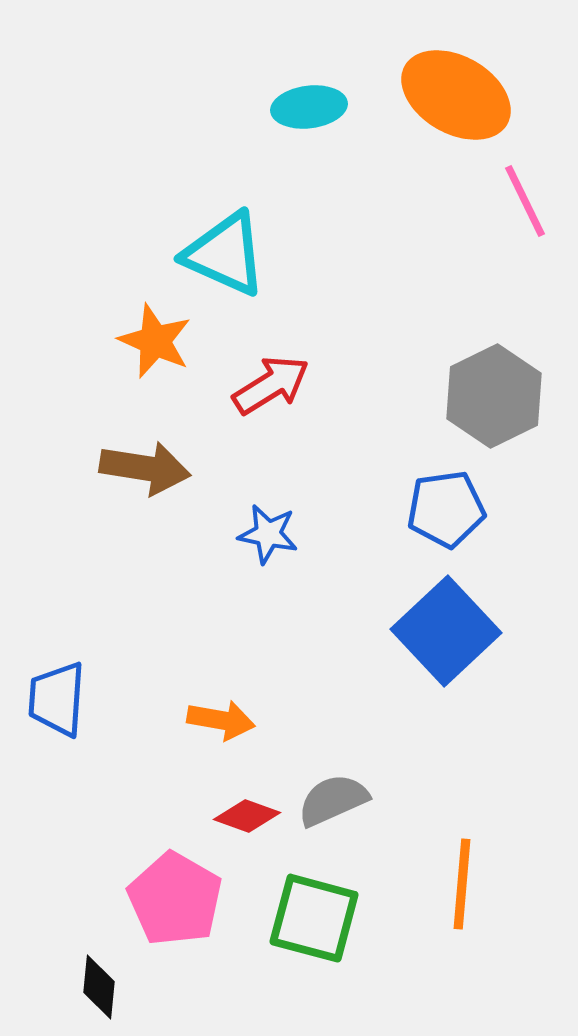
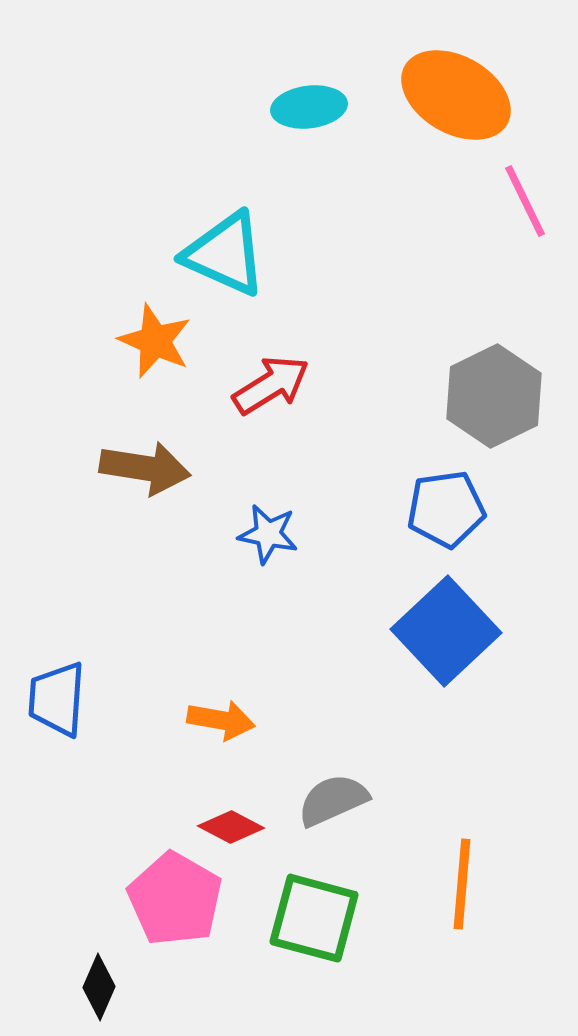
red diamond: moved 16 px left, 11 px down; rotated 8 degrees clockwise
black diamond: rotated 18 degrees clockwise
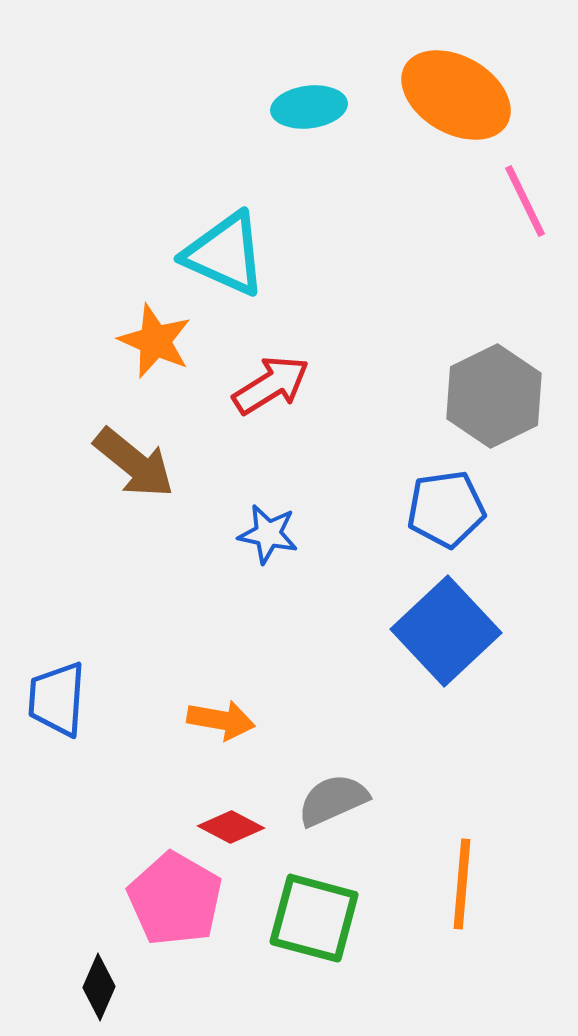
brown arrow: moved 11 px left, 5 px up; rotated 30 degrees clockwise
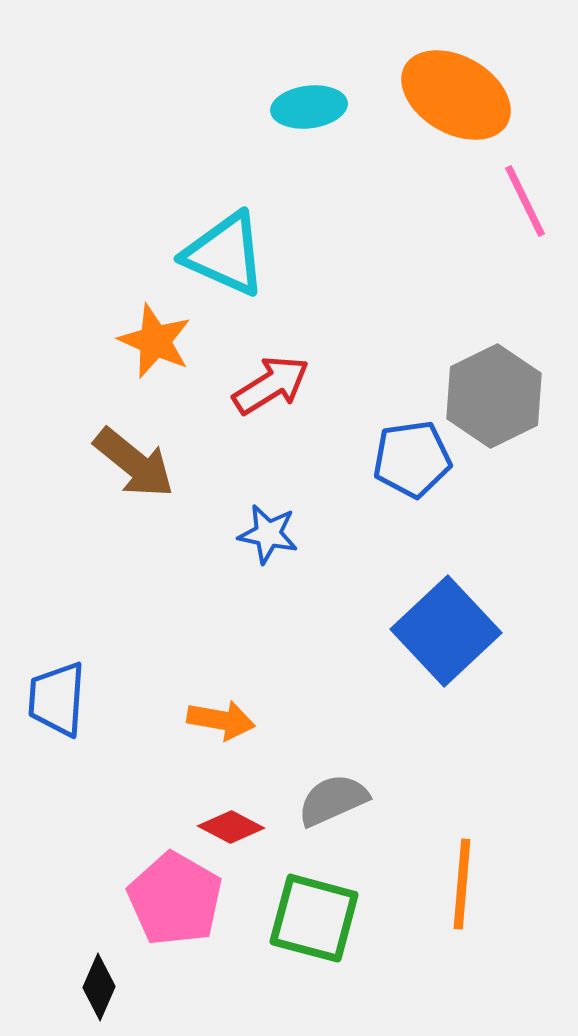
blue pentagon: moved 34 px left, 50 px up
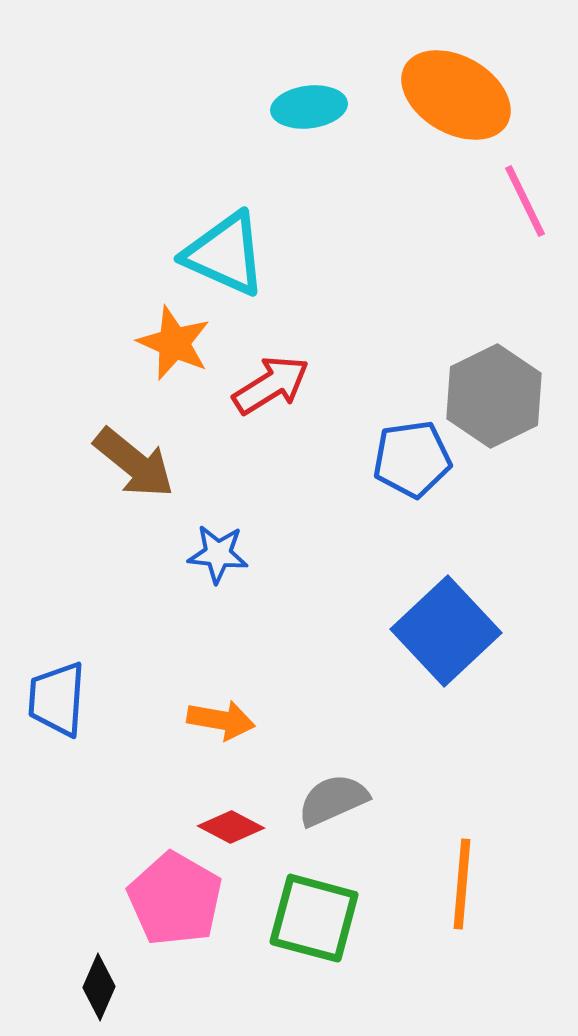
orange star: moved 19 px right, 2 px down
blue star: moved 50 px left, 20 px down; rotated 6 degrees counterclockwise
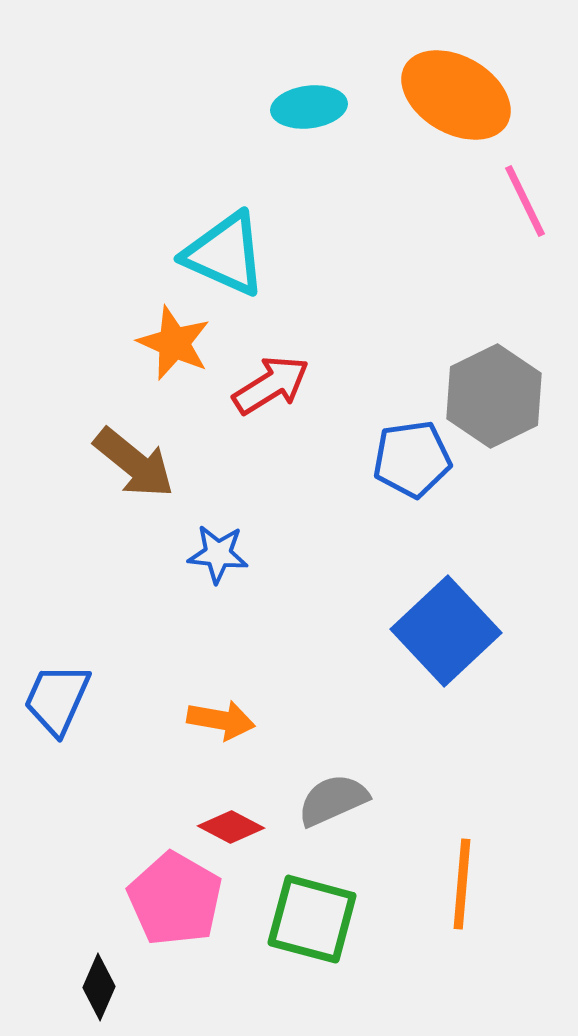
blue trapezoid: rotated 20 degrees clockwise
green square: moved 2 px left, 1 px down
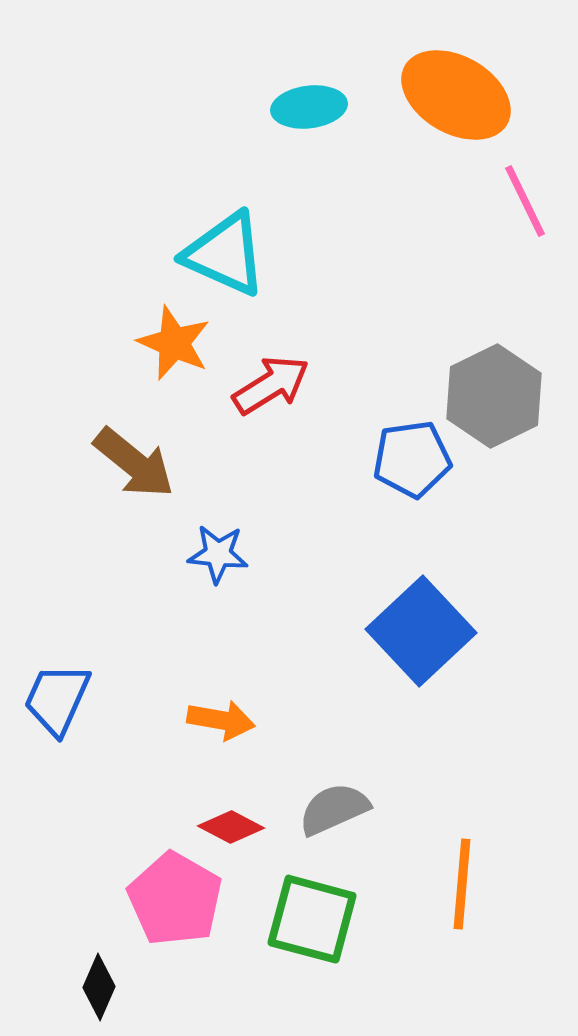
blue square: moved 25 px left
gray semicircle: moved 1 px right, 9 px down
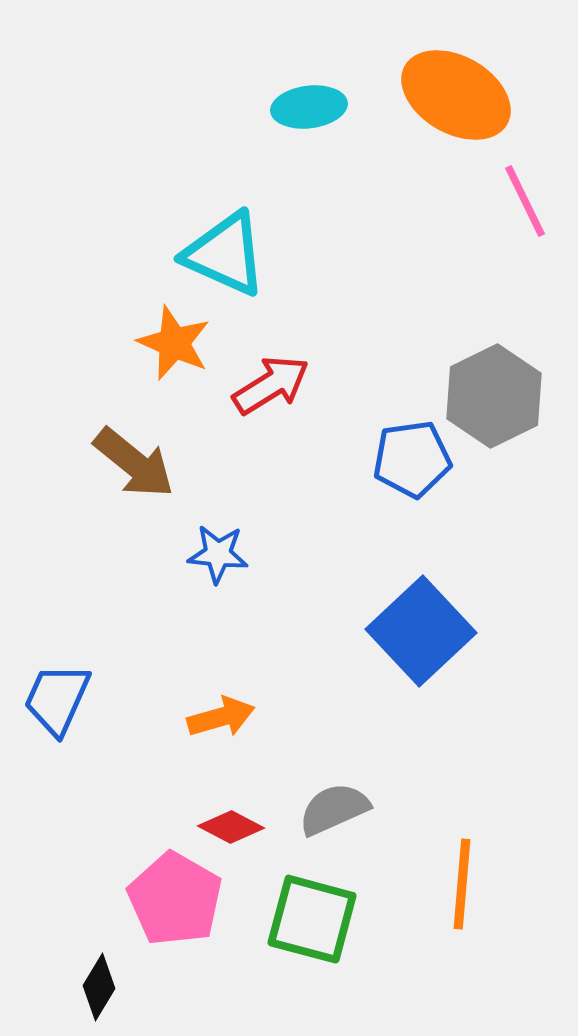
orange arrow: moved 3 px up; rotated 26 degrees counterclockwise
black diamond: rotated 8 degrees clockwise
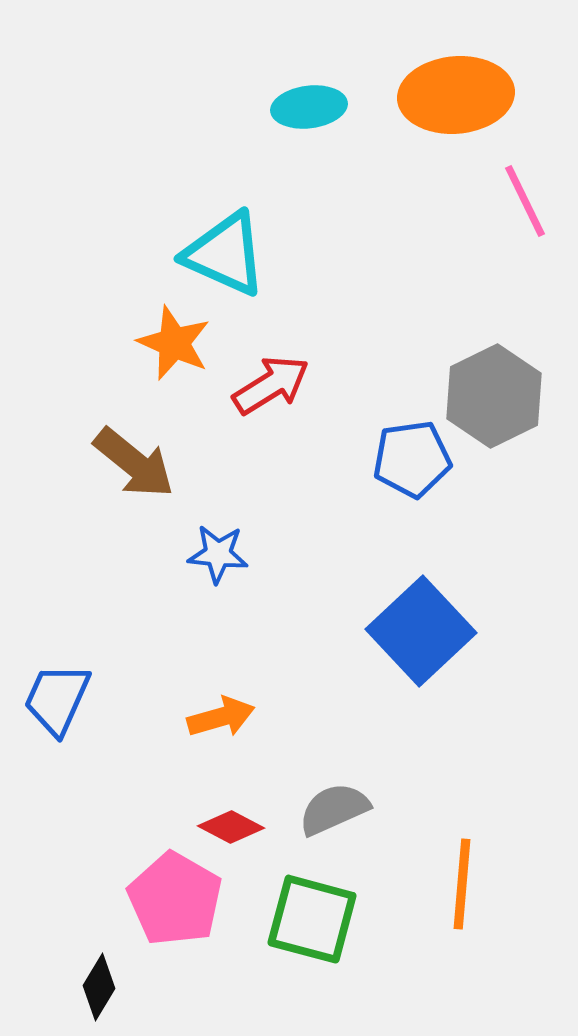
orange ellipse: rotated 35 degrees counterclockwise
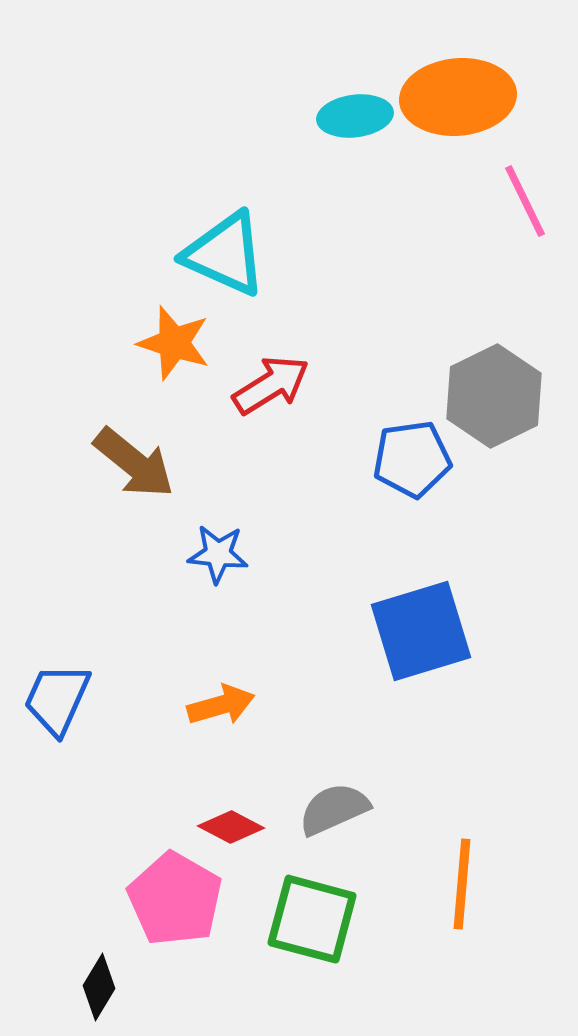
orange ellipse: moved 2 px right, 2 px down
cyan ellipse: moved 46 px right, 9 px down
orange star: rotated 6 degrees counterclockwise
blue square: rotated 26 degrees clockwise
orange arrow: moved 12 px up
